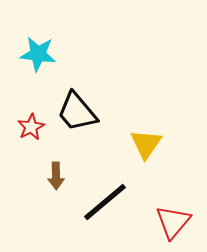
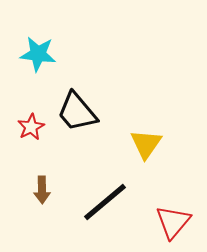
brown arrow: moved 14 px left, 14 px down
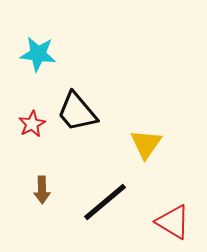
red star: moved 1 px right, 3 px up
red triangle: rotated 39 degrees counterclockwise
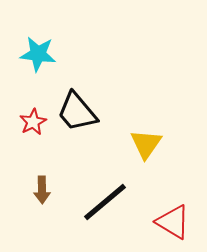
red star: moved 1 px right, 2 px up
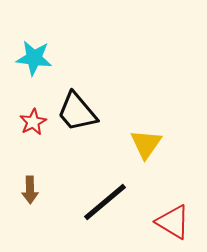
cyan star: moved 4 px left, 4 px down
brown arrow: moved 12 px left
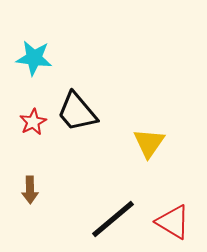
yellow triangle: moved 3 px right, 1 px up
black line: moved 8 px right, 17 px down
